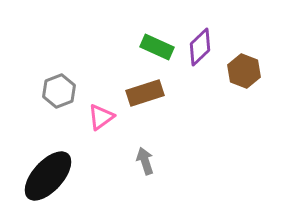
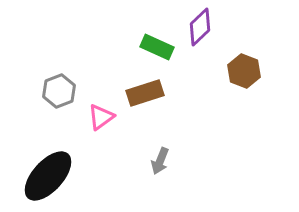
purple diamond: moved 20 px up
gray arrow: moved 15 px right; rotated 140 degrees counterclockwise
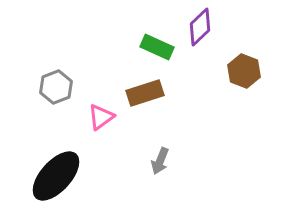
gray hexagon: moved 3 px left, 4 px up
black ellipse: moved 8 px right
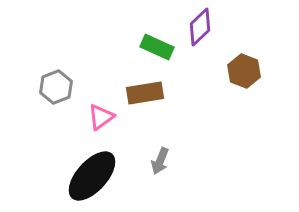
brown rectangle: rotated 9 degrees clockwise
black ellipse: moved 36 px right
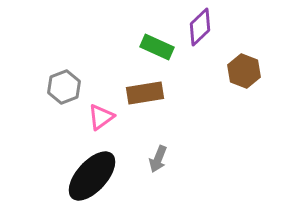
gray hexagon: moved 8 px right
gray arrow: moved 2 px left, 2 px up
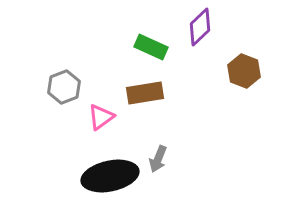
green rectangle: moved 6 px left
black ellipse: moved 18 px right; rotated 36 degrees clockwise
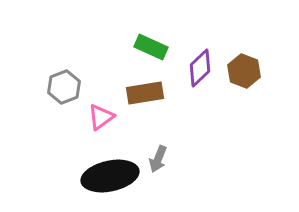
purple diamond: moved 41 px down
